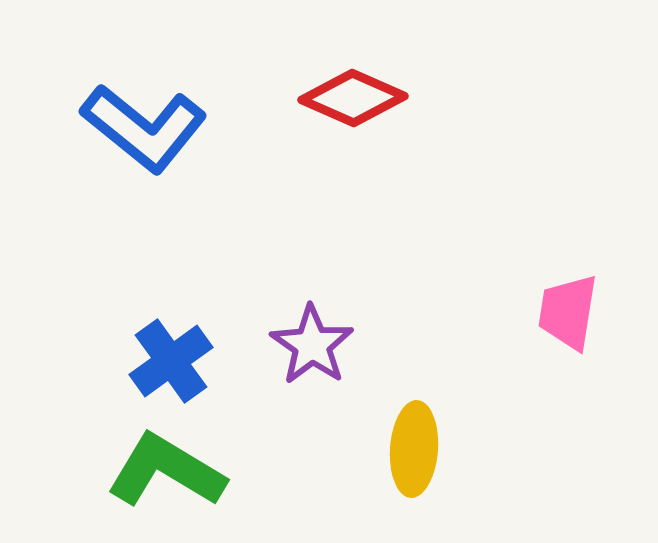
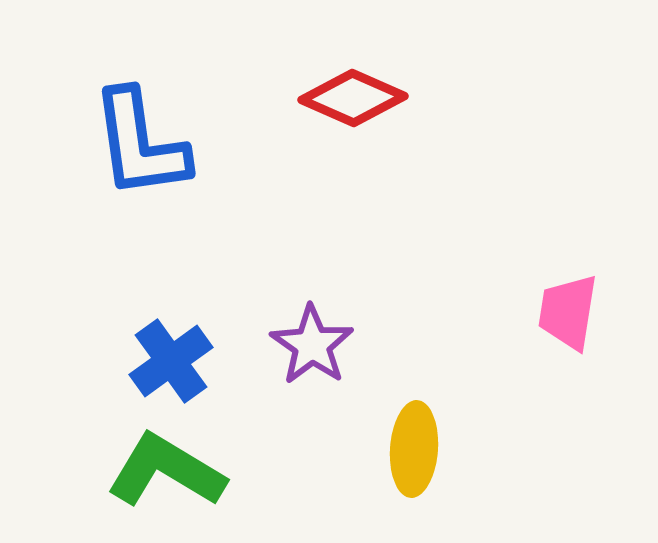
blue L-shape: moved 4 px left, 16 px down; rotated 43 degrees clockwise
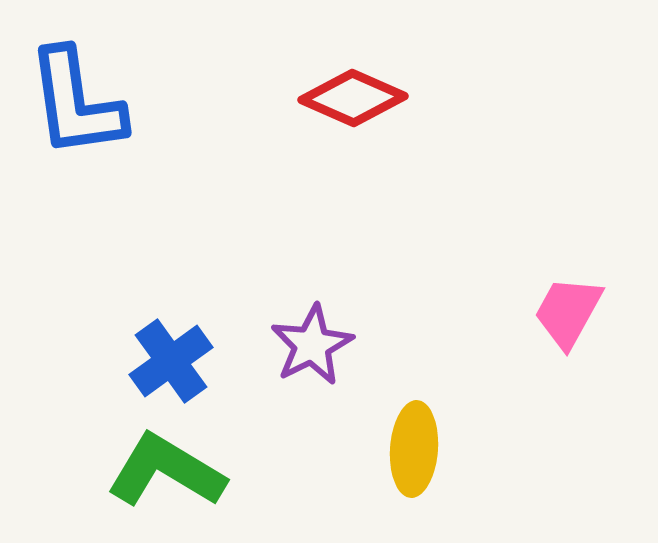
blue L-shape: moved 64 px left, 41 px up
pink trapezoid: rotated 20 degrees clockwise
purple star: rotated 10 degrees clockwise
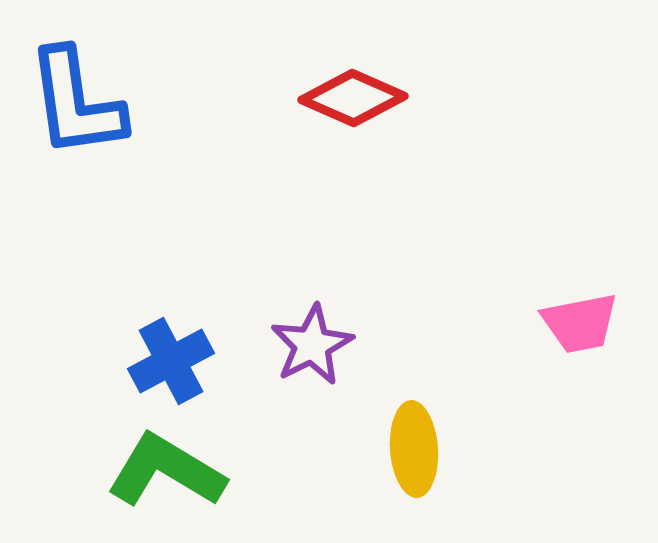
pink trapezoid: moved 12 px right, 11 px down; rotated 130 degrees counterclockwise
blue cross: rotated 8 degrees clockwise
yellow ellipse: rotated 8 degrees counterclockwise
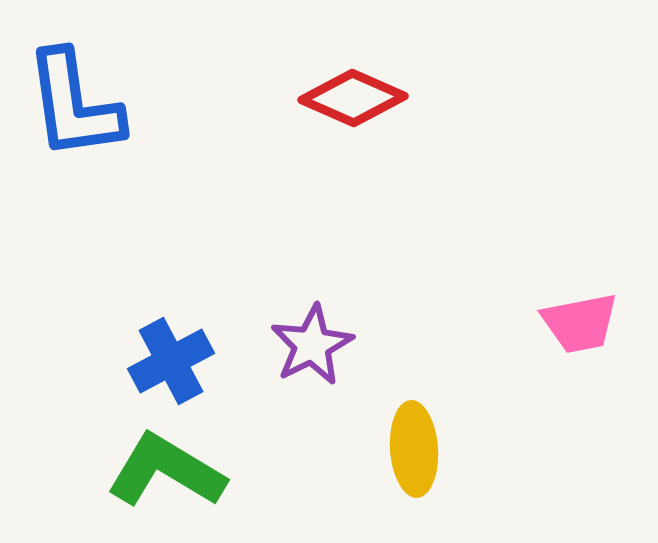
blue L-shape: moved 2 px left, 2 px down
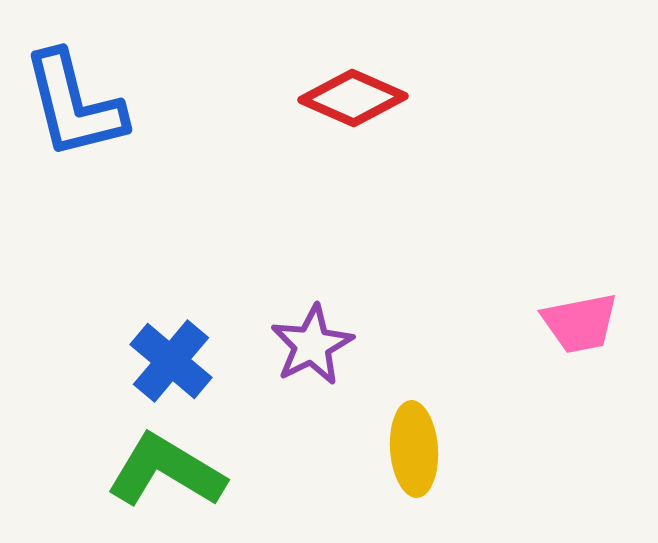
blue L-shape: rotated 6 degrees counterclockwise
blue cross: rotated 22 degrees counterclockwise
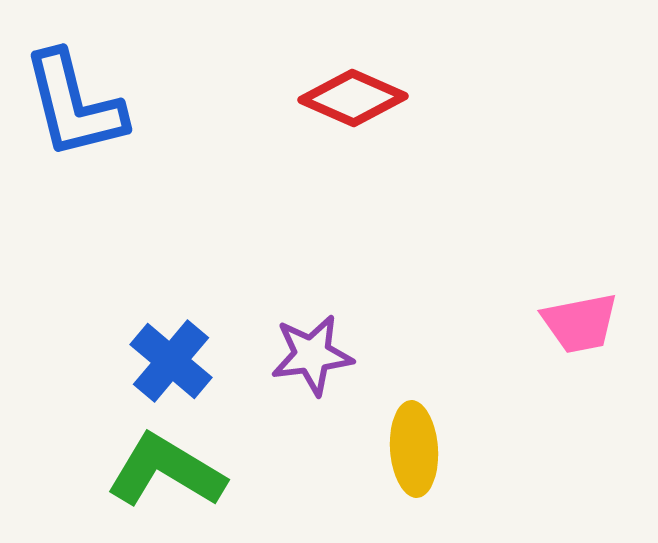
purple star: moved 10 px down; rotated 20 degrees clockwise
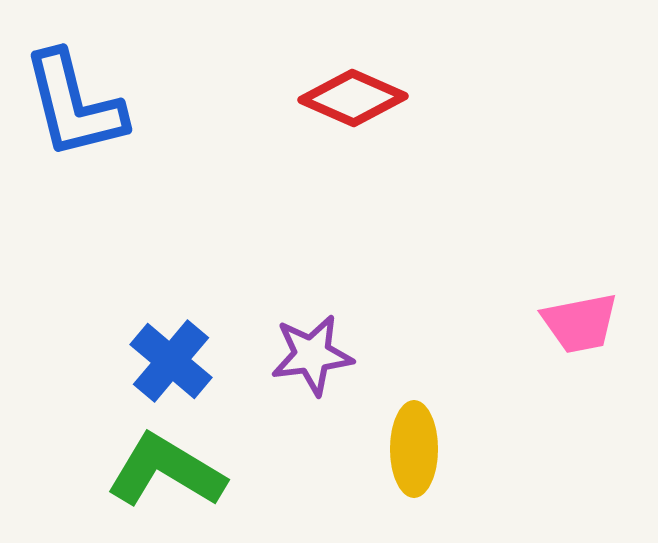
yellow ellipse: rotated 4 degrees clockwise
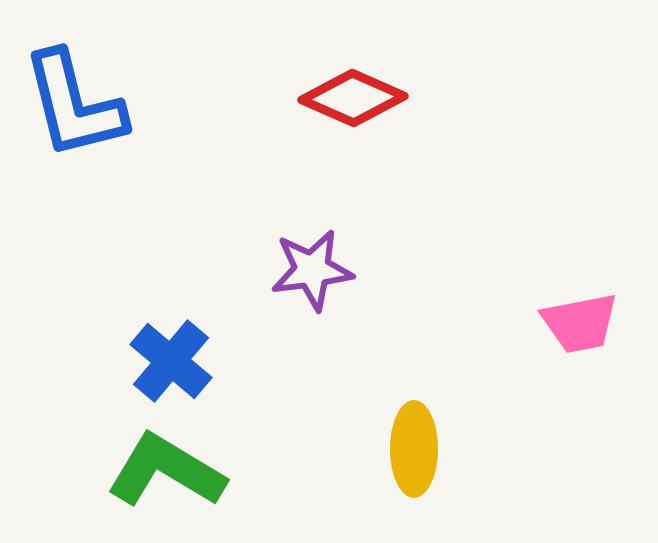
purple star: moved 85 px up
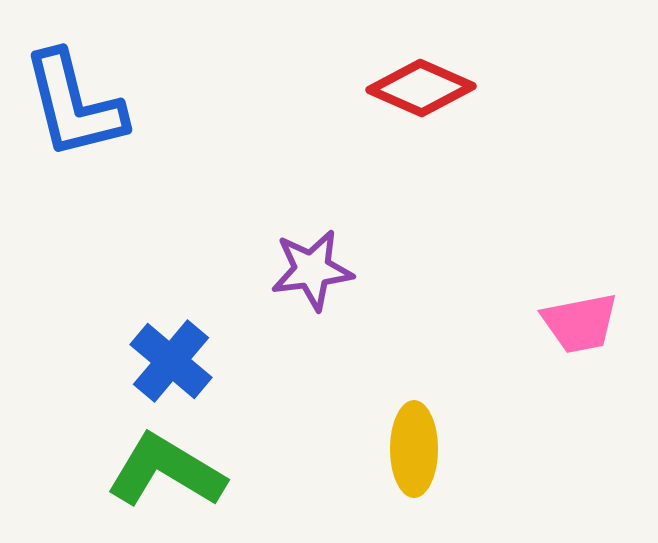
red diamond: moved 68 px right, 10 px up
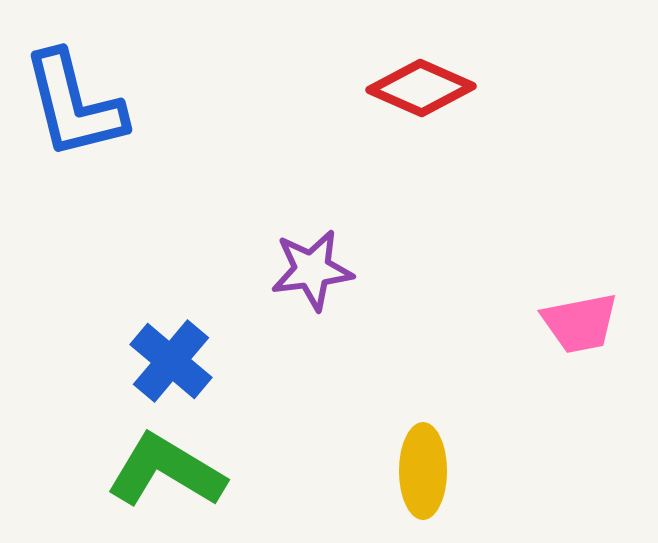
yellow ellipse: moved 9 px right, 22 px down
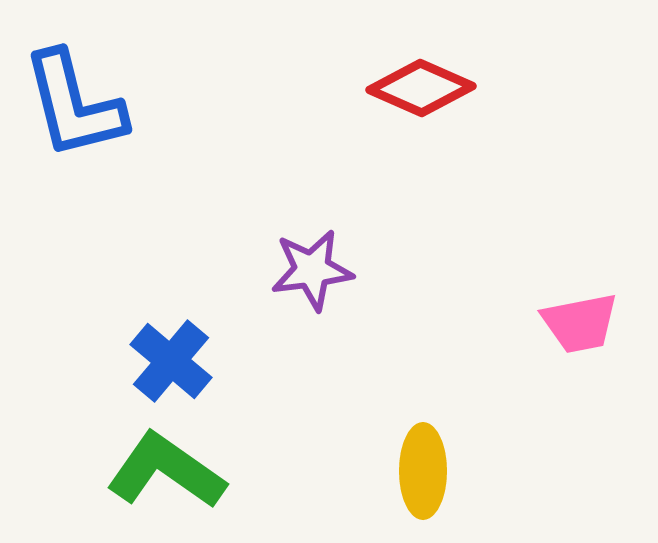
green L-shape: rotated 4 degrees clockwise
